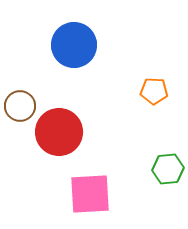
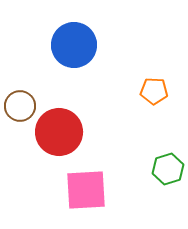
green hexagon: rotated 12 degrees counterclockwise
pink square: moved 4 px left, 4 px up
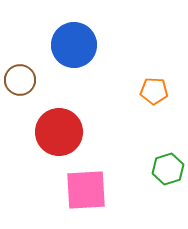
brown circle: moved 26 px up
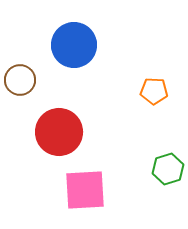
pink square: moved 1 px left
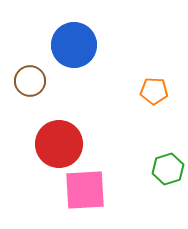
brown circle: moved 10 px right, 1 px down
red circle: moved 12 px down
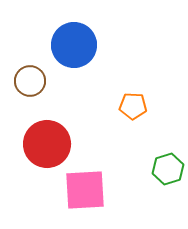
orange pentagon: moved 21 px left, 15 px down
red circle: moved 12 px left
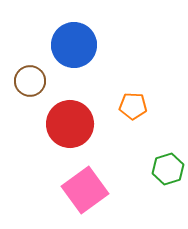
red circle: moved 23 px right, 20 px up
pink square: rotated 33 degrees counterclockwise
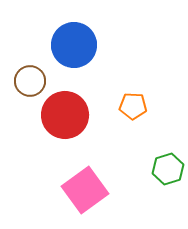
red circle: moved 5 px left, 9 px up
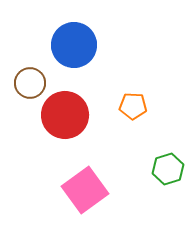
brown circle: moved 2 px down
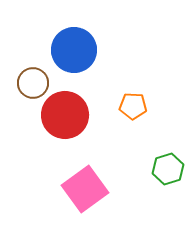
blue circle: moved 5 px down
brown circle: moved 3 px right
pink square: moved 1 px up
